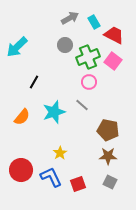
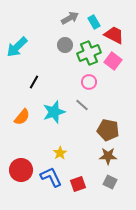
green cross: moved 1 px right, 4 px up
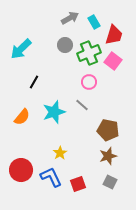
red trapezoid: rotated 80 degrees clockwise
cyan arrow: moved 4 px right, 2 px down
brown star: rotated 18 degrees counterclockwise
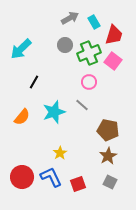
brown star: rotated 12 degrees counterclockwise
red circle: moved 1 px right, 7 px down
